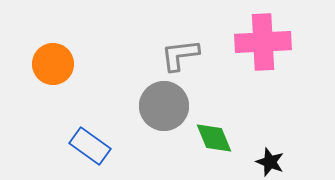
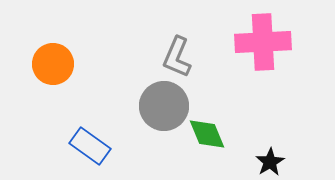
gray L-shape: moved 3 px left, 2 px down; rotated 60 degrees counterclockwise
green diamond: moved 7 px left, 4 px up
black star: rotated 20 degrees clockwise
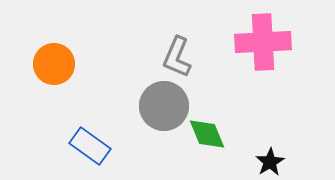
orange circle: moved 1 px right
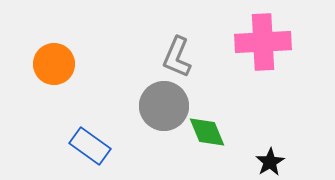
green diamond: moved 2 px up
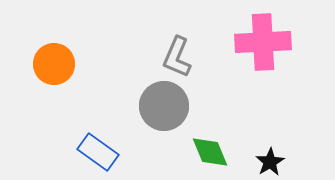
green diamond: moved 3 px right, 20 px down
blue rectangle: moved 8 px right, 6 px down
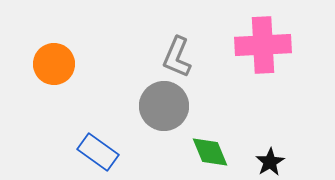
pink cross: moved 3 px down
